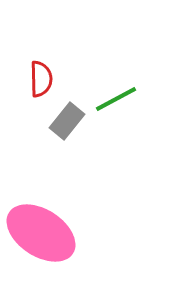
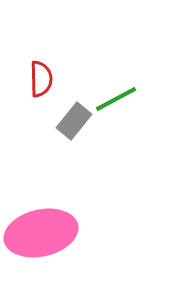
gray rectangle: moved 7 px right
pink ellipse: rotated 46 degrees counterclockwise
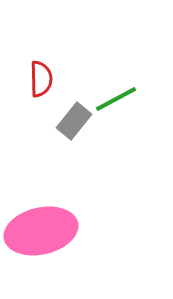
pink ellipse: moved 2 px up
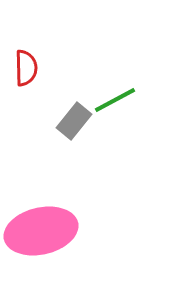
red semicircle: moved 15 px left, 11 px up
green line: moved 1 px left, 1 px down
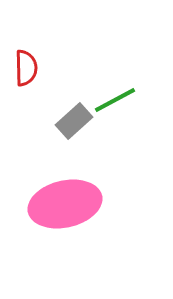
gray rectangle: rotated 9 degrees clockwise
pink ellipse: moved 24 px right, 27 px up
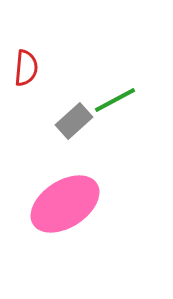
red semicircle: rotated 6 degrees clockwise
pink ellipse: rotated 20 degrees counterclockwise
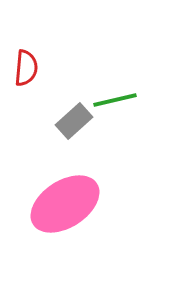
green line: rotated 15 degrees clockwise
